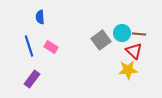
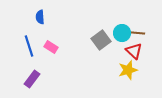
brown line: moved 1 px left, 1 px up
yellow star: rotated 12 degrees counterclockwise
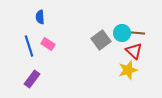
pink rectangle: moved 3 px left, 3 px up
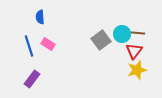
cyan circle: moved 1 px down
red triangle: rotated 24 degrees clockwise
yellow star: moved 9 px right
